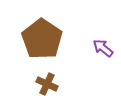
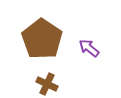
purple arrow: moved 14 px left
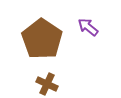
purple arrow: moved 1 px left, 21 px up
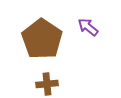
brown cross: rotated 30 degrees counterclockwise
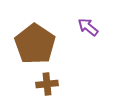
brown pentagon: moved 7 px left, 5 px down
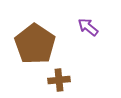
brown cross: moved 12 px right, 4 px up
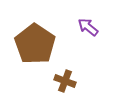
brown cross: moved 6 px right, 1 px down; rotated 25 degrees clockwise
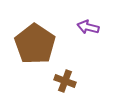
purple arrow: rotated 25 degrees counterclockwise
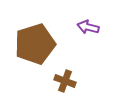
brown pentagon: rotated 21 degrees clockwise
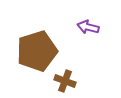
brown pentagon: moved 2 px right, 7 px down
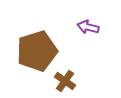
brown cross: rotated 15 degrees clockwise
